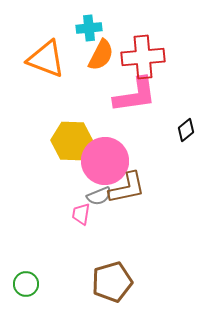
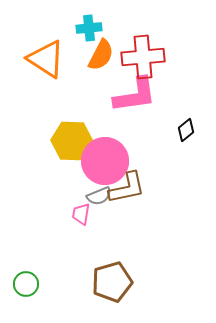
orange triangle: rotated 12 degrees clockwise
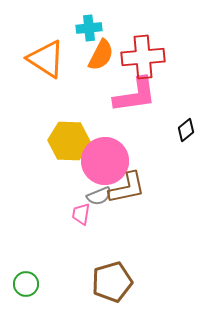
yellow hexagon: moved 3 px left
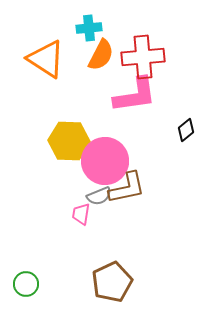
brown pentagon: rotated 9 degrees counterclockwise
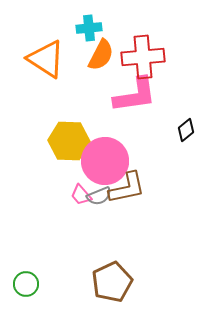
pink trapezoid: moved 19 px up; rotated 50 degrees counterclockwise
